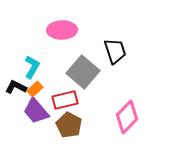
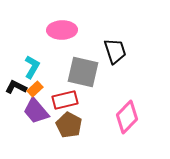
gray square: rotated 28 degrees counterclockwise
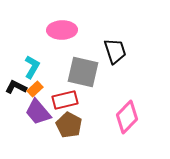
purple trapezoid: moved 2 px right, 1 px down
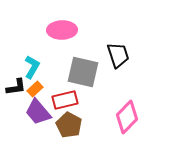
black trapezoid: moved 3 px right, 4 px down
black L-shape: rotated 145 degrees clockwise
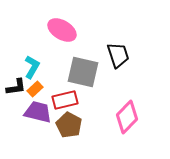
pink ellipse: rotated 32 degrees clockwise
purple trapezoid: rotated 144 degrees clockwise
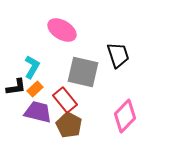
red rectangle: rotated 65 degrees clockwise
pink diamond: moved 2 px left, 1 px up
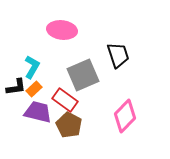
pink ellipse: rotated 24 degrees counterclockwise
gray square: moved 3 px down; rotated 36 degrees counterclockwise
orange rectangle: moved 1 px left
red rectangle: rotated 15 degrees counterclockwise
